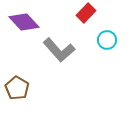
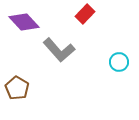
red rectangle: moved 1 px left, 1 px down
cyan circle: moved 12 px right, 22 px down
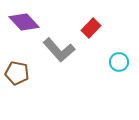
red rectangle: moved 6 px right, 14 px down
brown pentagon: moved 15 px up; rotated 20 degrees counterclockwise
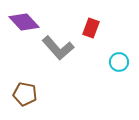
red rectangle: rotated 24 degrees counterclockwise
gray L-shape: moved 1 px left, 2 px up
brown pentagon: moved 8 px right, 21 px down
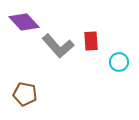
red rectangle: moved 13 px down; rotated 24 degrees counterclockwise
gray L-shape: moved 2 px up
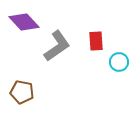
red rectangle: moved 5 px right
gray L-shape: moved 1 px left; rotated 84 degrees counterclockwise
brown pentagon: moved 3 px left, 2 px up
